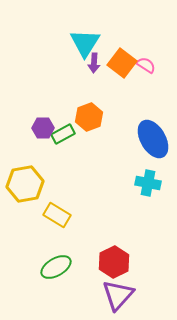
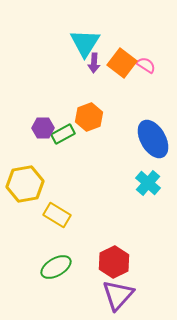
cyan cross: rotated 30 degrees clockwise
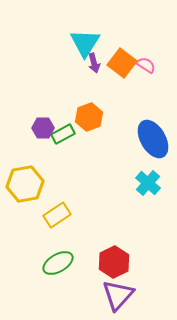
purple arrow: rotated 18 degrees counterclockwise
yellow rectangle: rotated 64 degrees counterclockwise
green ellipse: moved 2 px right, 4 px up
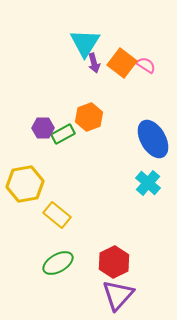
yellow rectangle: rotated 72 degrees clockwise
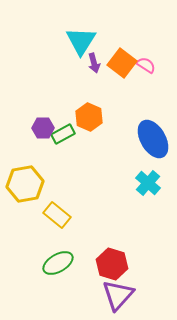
cyan triangle: moved 4 px left, 2 px up
orange hexagon: rotated 16 degrees counterclockwise
red hexagon: moved 2 px left, 2 px down; rotated 16 degrees counterclockwise
